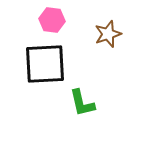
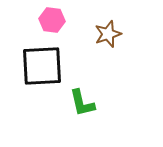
black square: moved 3 px left, 2 px down
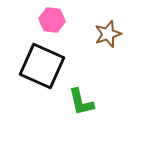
black square: rotated 27 degrees clockwise
green L-shape: moved 1 px left, 1 px up
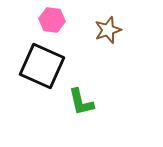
brown star: moved 4 px up
